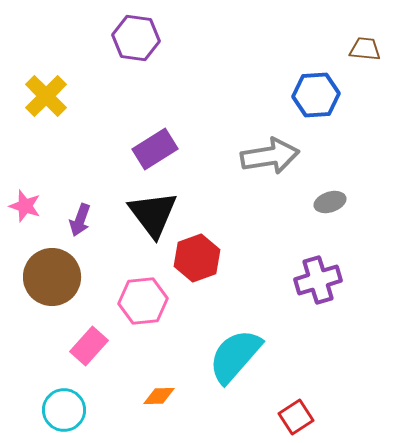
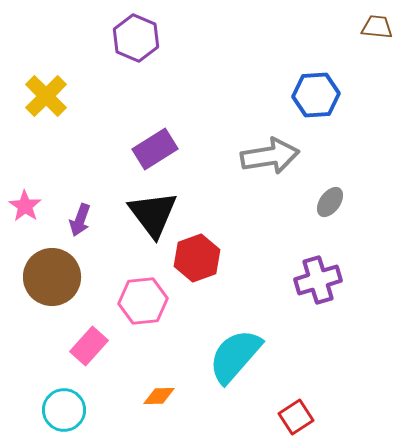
purple hexagon: rotated 15 degrees clockwise
brown trapezoid: moved 12 px right, 22 px up
gray ellipse: rotated 36 degrees counterclockwise
pink star: rotated 16 degrees clockwise
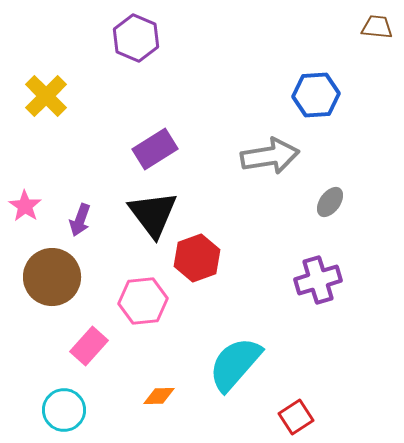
cyan semicircle: moved 8 px down
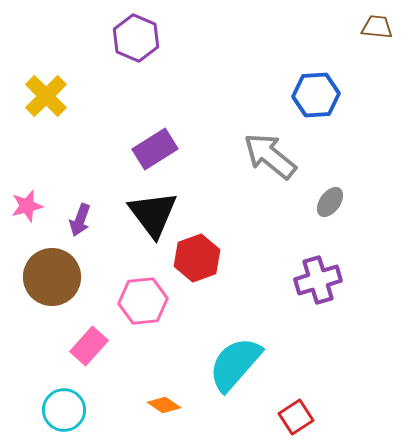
gray arrow: rotated 132 degrees counterclockwise
pink star: moved 2 px right; rotated 24 degrees clockwise
orange diamond: moved 5 px right, 9 px down; rotated 36 degrees clockwise
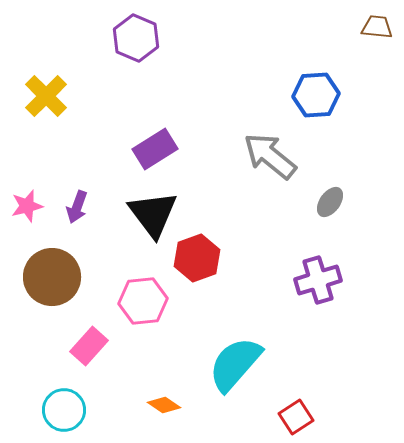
purple arrow: moved 3 px left, 13 px up
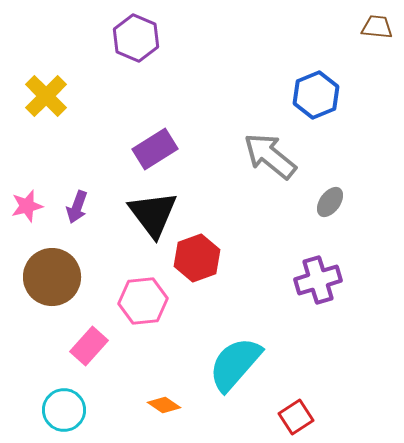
blue hexagon: rotated 18 degrees counterclockwise
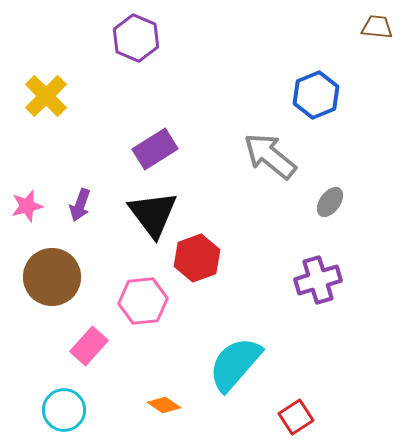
purple arrow: moved 3 px right, 2 px up
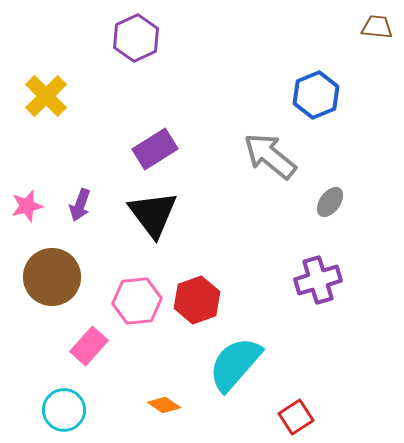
purple hexagon: rotated 12 degrees clockwise
red hexagon: moved 42 px down
pink hexagon: moved 6 px left
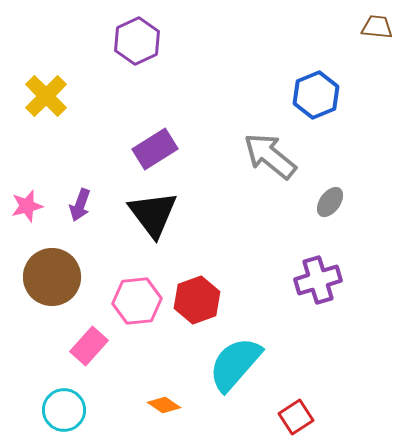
purple hexagon: moved 1 px right, 3 px down
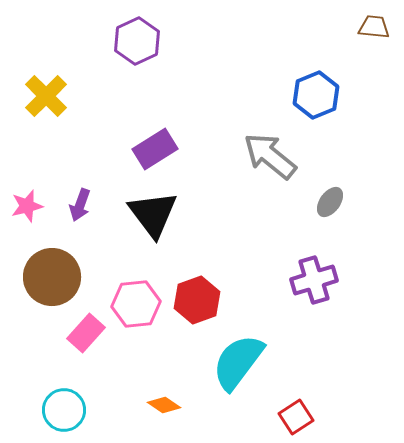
brown trapezoid: moved 3 px left
purple cross: moved 4 px left
pink hexagon: moved 1 px left, 3 px down
pink rectangle: moved 3 px left, 13 px up
cyan semicircle: moved 3 px right, 2 px up; rotated 4 degrees counterclockwise
